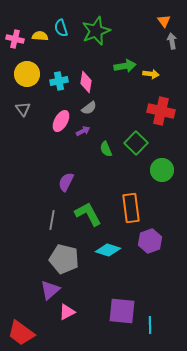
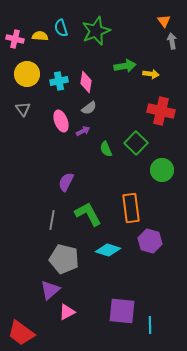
pink ellipse: rotated 50 degrees counterclockwise
purple hexagon: rotated 25 degrees counterclockwise
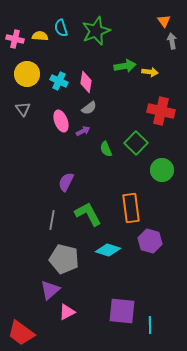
yellow arrow: moved 1 px left, 2 px up
cyan cross: rotated 36 degrees clockwise
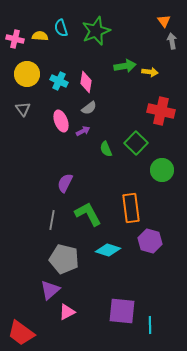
purple semicircle: moved 1 px left, 1 px down
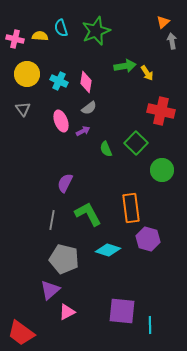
orange triangle: moved 1 px left, 1 px down; rotated 24 degrees clockwise
yellow arrow: moved 3 px left, 1 px down; rotated 49 degrees clockwise
purple hexagon: moved 2 px left, 2 px up
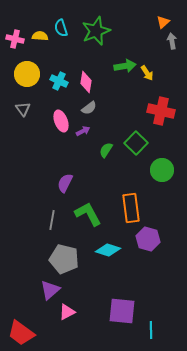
green semicircle: moved 1 px down; rotated 56 degrees clockwise
cyan line: moved 1 px right, 5 px down
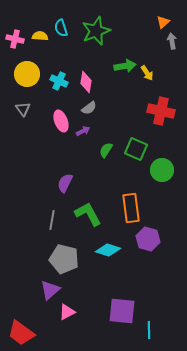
green square: moved 6 px down; rotated 20 degrees counterclockwise
cyan line: moved 2 px left
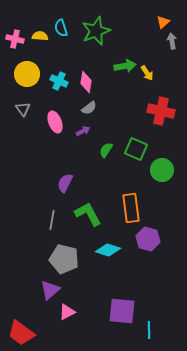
pink ellipse: moved 6 px left, 1 px down
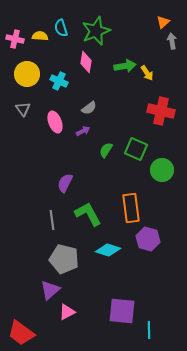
pink diamond: moved 20 px up
gray line: rotated 18 degrees counterclockwise
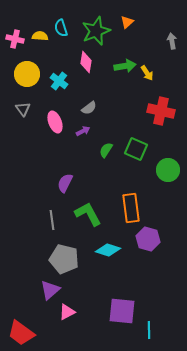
orange triangle: moved 36 px left
cyan cross: rotated 12 degrees clockwise
green circle: moved 6 px right
